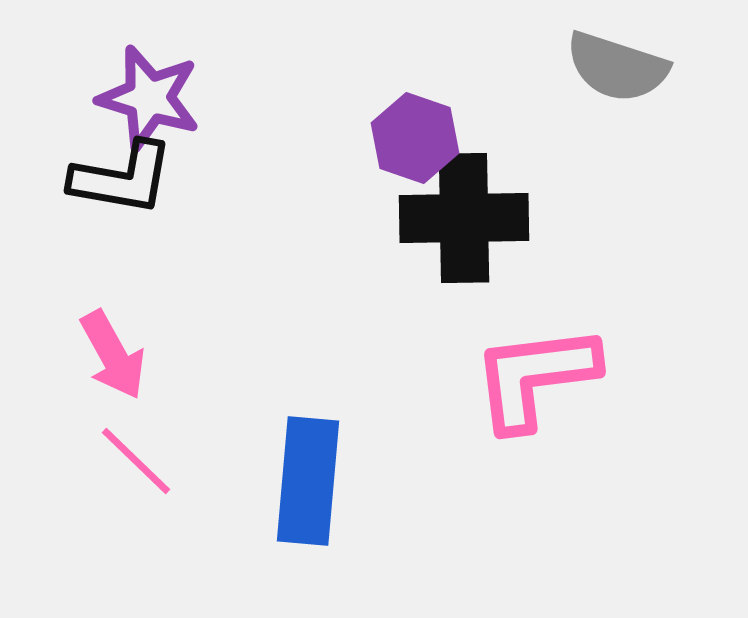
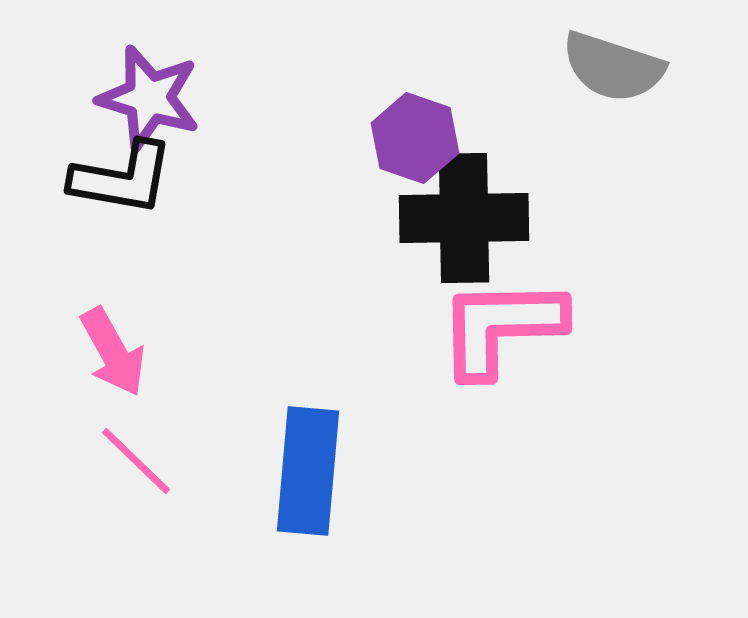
gray semicircle: moved 4 px left
pink arrow: moved 3 px up
pink L-shape: moved 34 px left, 50 px up; rotated 6 degrees clockwise
blue rectangle: moved 10 px up
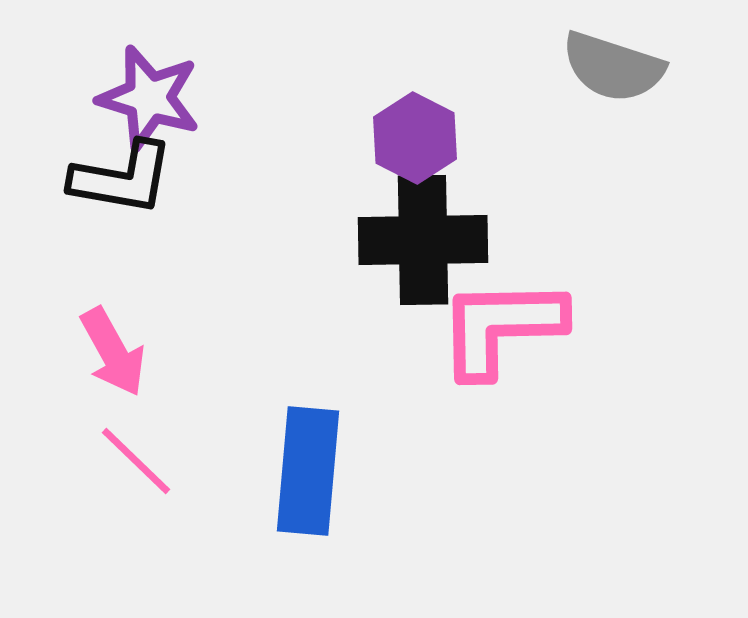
purple hexagon: rotated 8 degrees clockwise
black cross: moved 41 px left, 22 px down
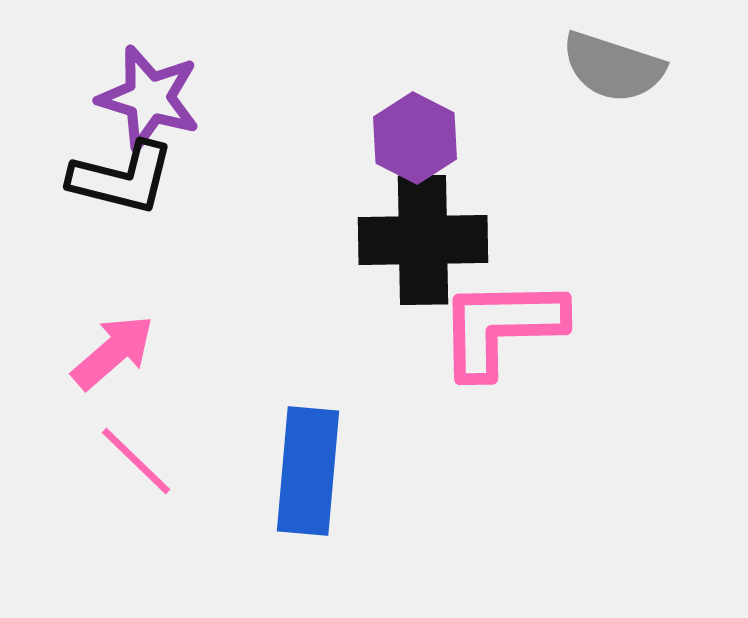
black L-shape: rotated 4 degrees clockwise
pink arrow: rotated 102 degrees counterclockwise
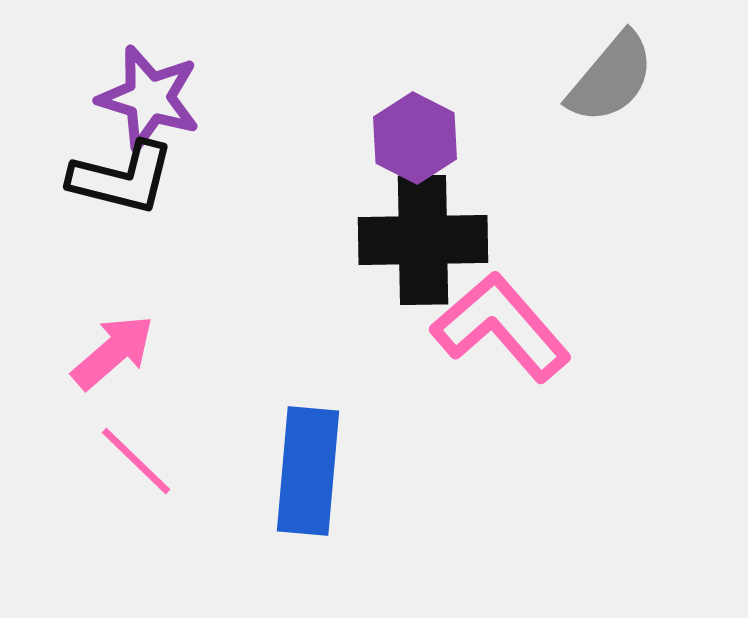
gray semicircle: moved 2 px left, 11 px down; rotated 68 degrees counterclockwise
pink L-shape: rotated 50 degrees clockwise
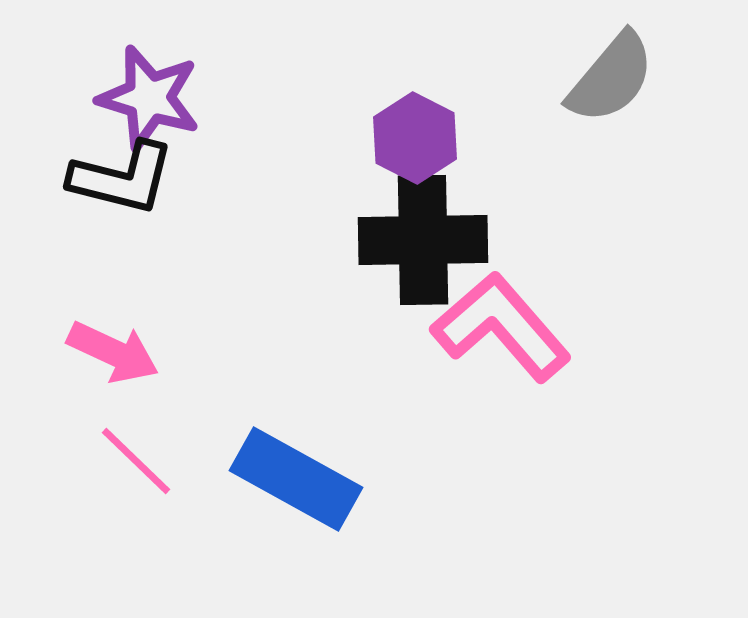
pink arrow: rotated 66 degrees clockwise
blue rectangle: moved 12 px left, 8 px down; rotated 66 degrees counterclockwise
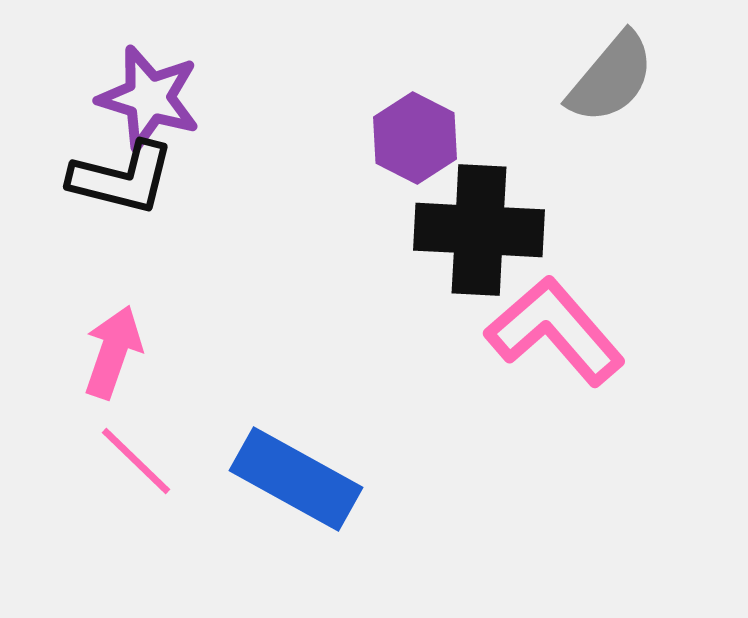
black cross: moved 56 px right, 10 px up; rotated 4 degrees clockwise
pink L-shape: moved 54 px right, 4 px down
pink arrow: rotated 96 degrees counterclockwise
